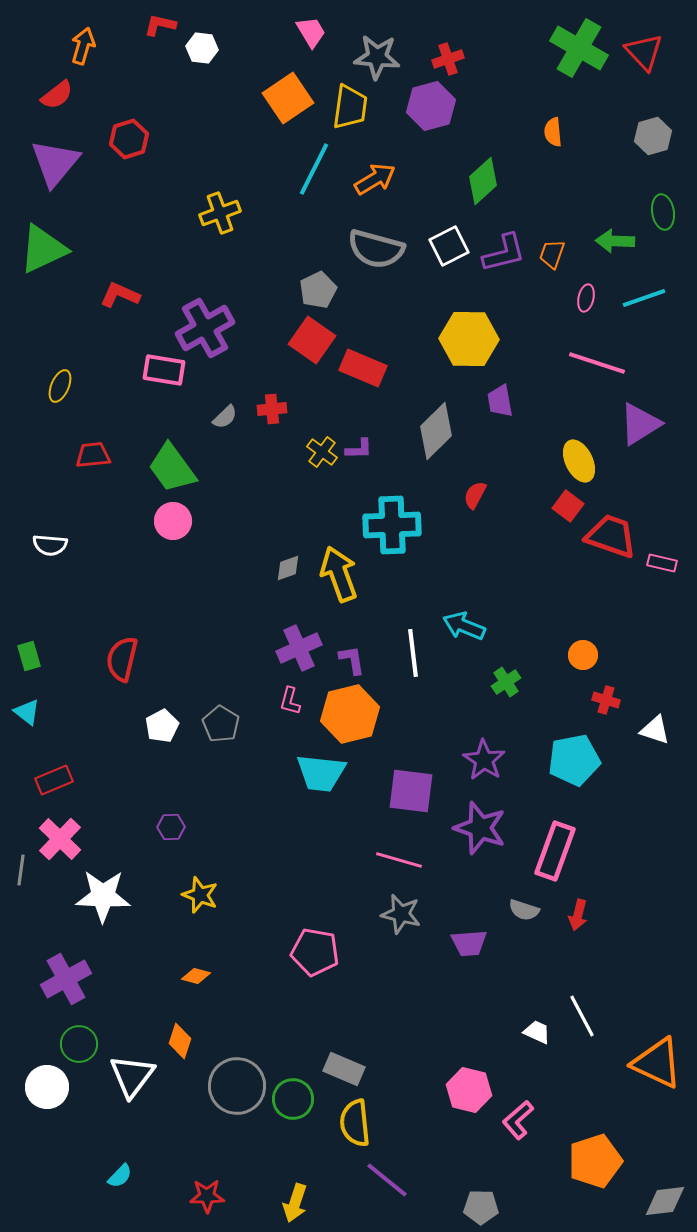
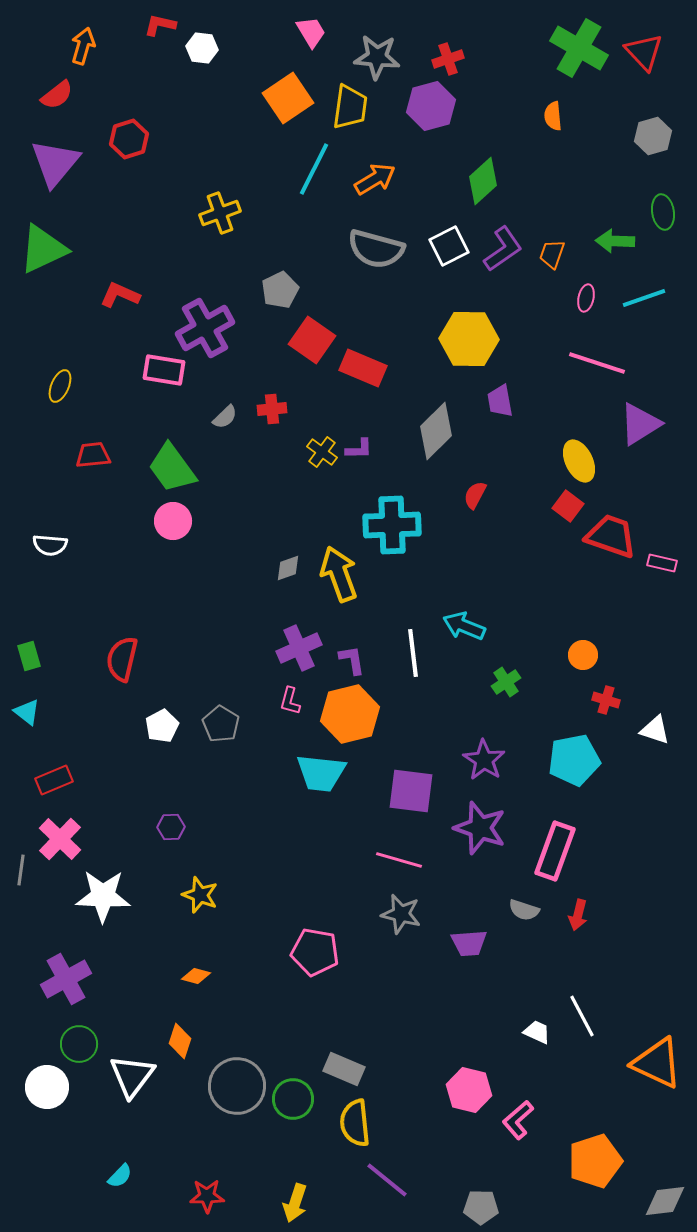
orange semicircle at (553, 132): moved 16 px up
purple L-shape at (504, 253): moved 1 px left, 4 px up; rotated 21 degrees counterclockwise
gray pentagon at (318, 290): moved 38 px left
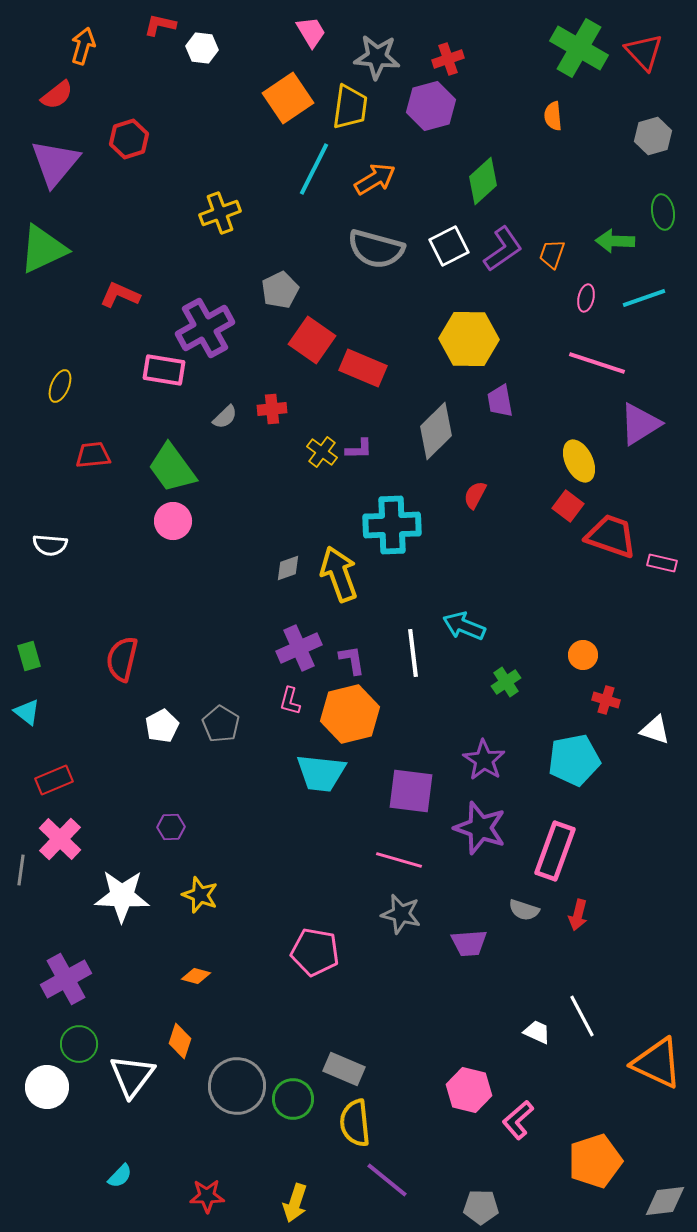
white star at (103, 896): moved 19 px right
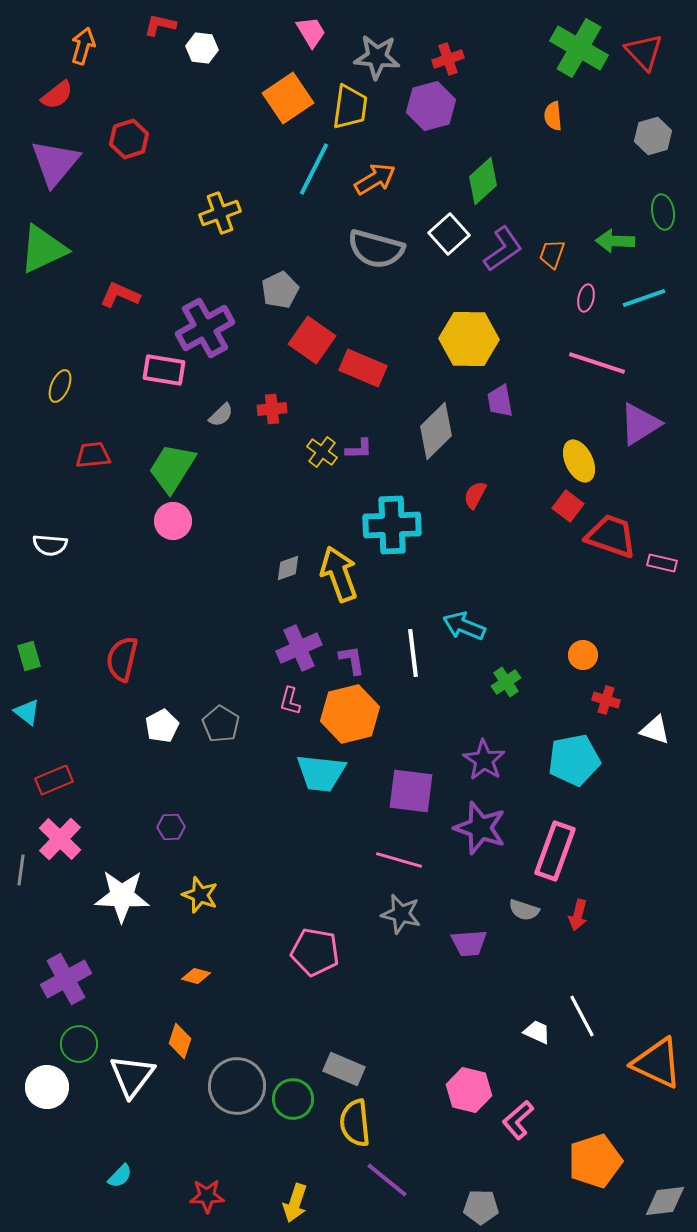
white square at (449, 246): moved 12 px up; rotated 15 degrees counterclockwise
gray semicircle at (225, 417): moved 4 px left, 2 px up
green trapezoid at (172, 468): rotated 68 degrees clockwise
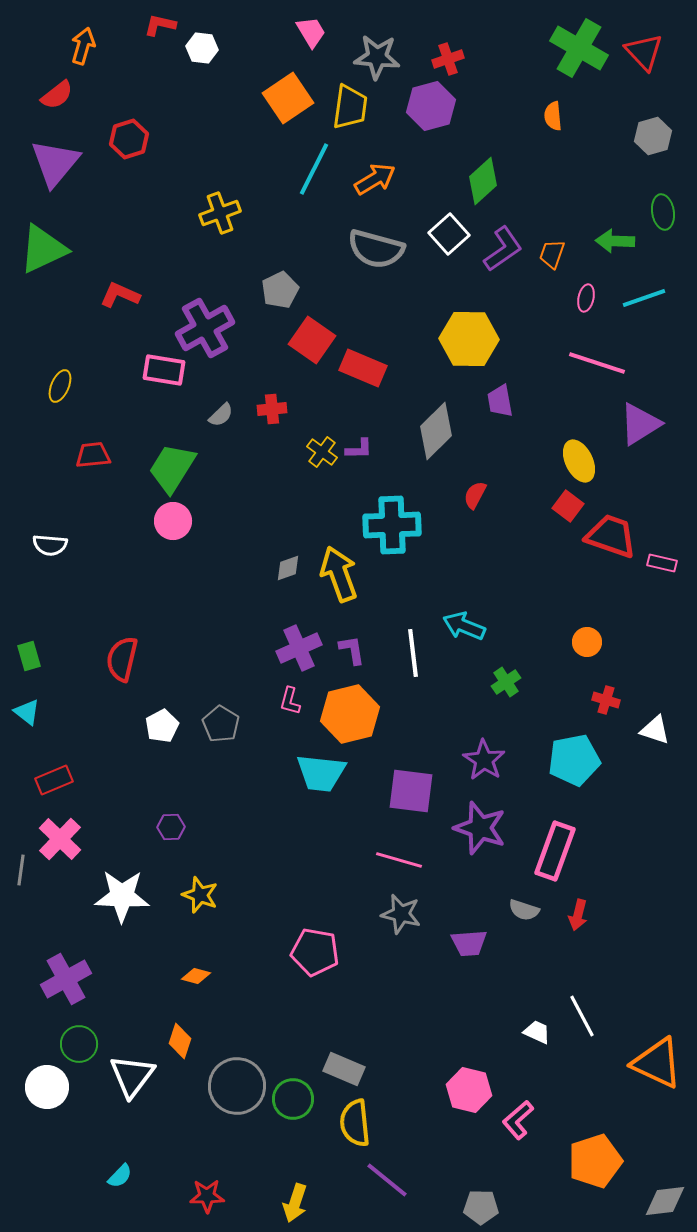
orange circle at (583, 655): moved 4 px right, 13 px up
purple L-shape at (352, 660): moved 10 px up
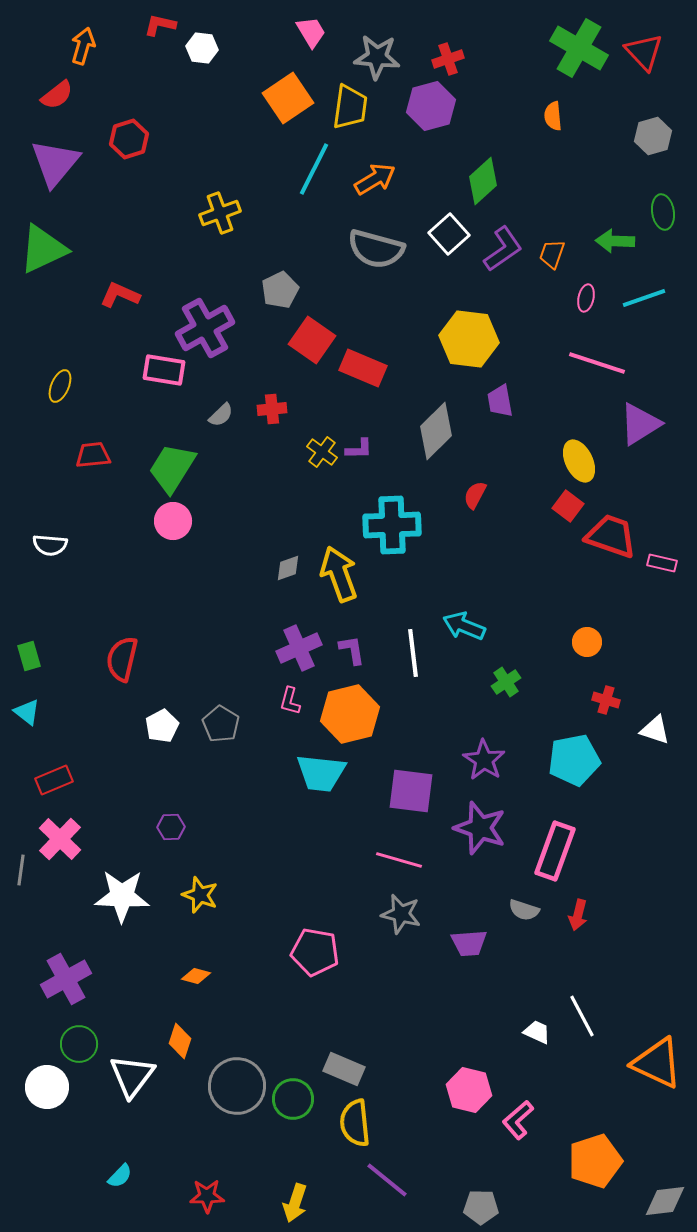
yellow hexagon at (469, 339): rotated 6 degrees clockwise
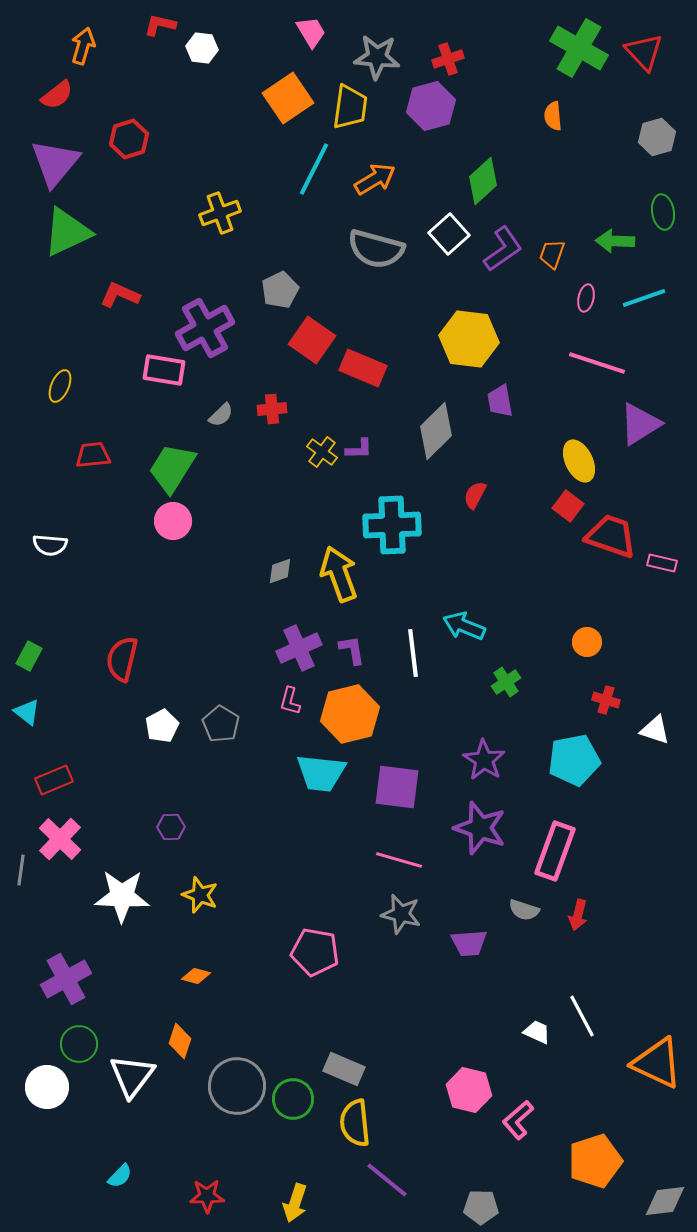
gray hexagon at (653, 136): moved 4 px right, 1 px down
green triangle at (43, 249): moved 24 px right, 17 px up
gray diamond at (288, 568): moved 8 px left, 3 px down
green rectangle at (29, 656): rotated 44 degrees clockwise
purple square at (411, 791): moved 14 px left, 4 px up
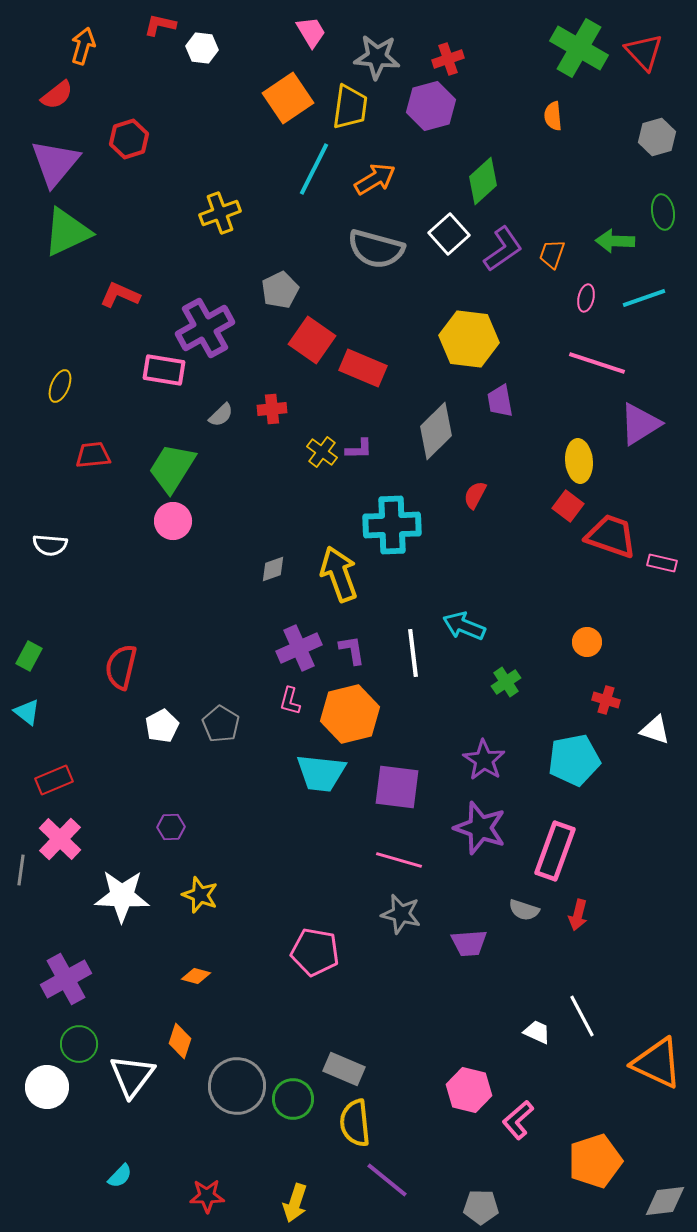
yellow ellipse at (579, 461): rotated 21 degrees clockwise
gray diamond at (280, 571): moved 7 px left, 2 px up
red semicircle at (122, 659): moved 1 px left, 8 px down
